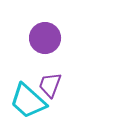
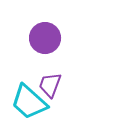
cyan trapezoid: moved 1 px right, 1 px down
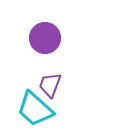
cyan trapezoid: moved 6 px right, 7 px down
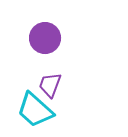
cyan trapezoid: moved 1 px down
